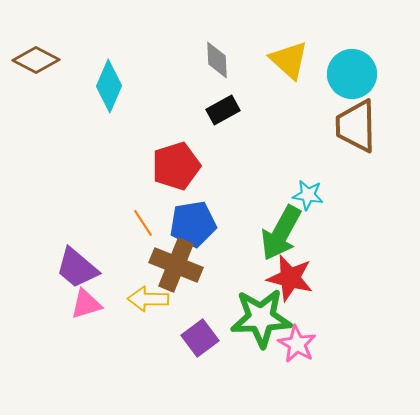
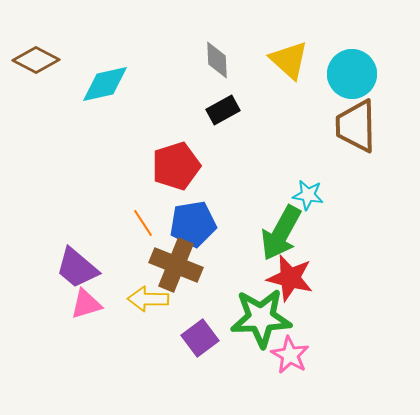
cyan diamond: moved 4 px left, 2 px up; rotated 54 degrees clockwise
pink star: moved 7 px left, 11 px down
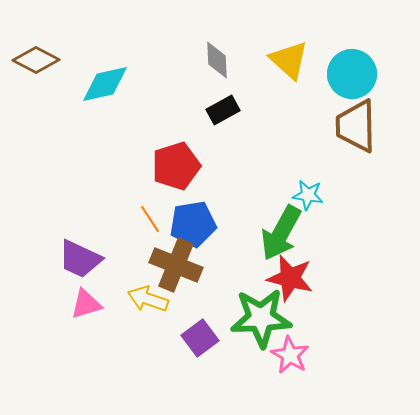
orange line: moved 7 px right, 4 px up
purple trapezoid: moved 3 px right, 9 px up; rotated 15 degrees counterclockwise
yellow arrow: rotated 18 degrees clockwise
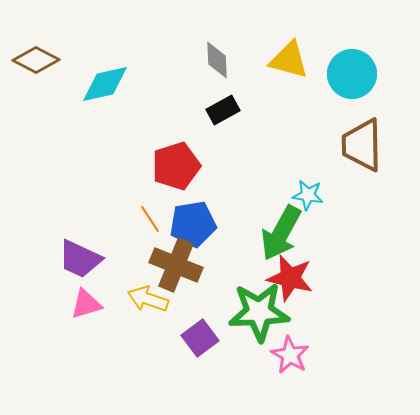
yellow triangle: rotated 27 degrees counterclockwise
brown trapezoid: moved 6 px right, 19 px down
green star: moved 2 px left, 6 px up
